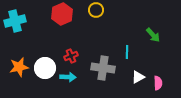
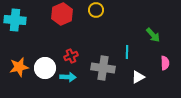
cyan cross: moved 1 px up; rotated 20 degrees clockwise
pink semicircle: moved 7 px right, 20 px up
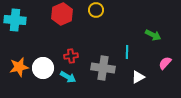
green arrow: rotated 21 degrees counterclockwise
red cross: rotated 16 degrees clockwise
pink semicircle: rotated 136 degrees counterclockwise
white circle: moved 2 px left
cyan arrow: rotated 28 degrees clockwise
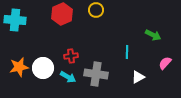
gray cross: moved 7 px left, 6 px down
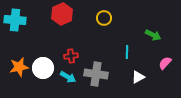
yellow circle: moved 8 px right, 8 px down
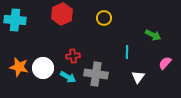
red cross: moved 2 px right
orange star: rotated 24 degrees clockwise
white triangle: rotated 24 degrees counterclockwise
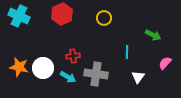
cyan cross: moved 4 px right, 4 px up; rotated 20 degrees clockwise
